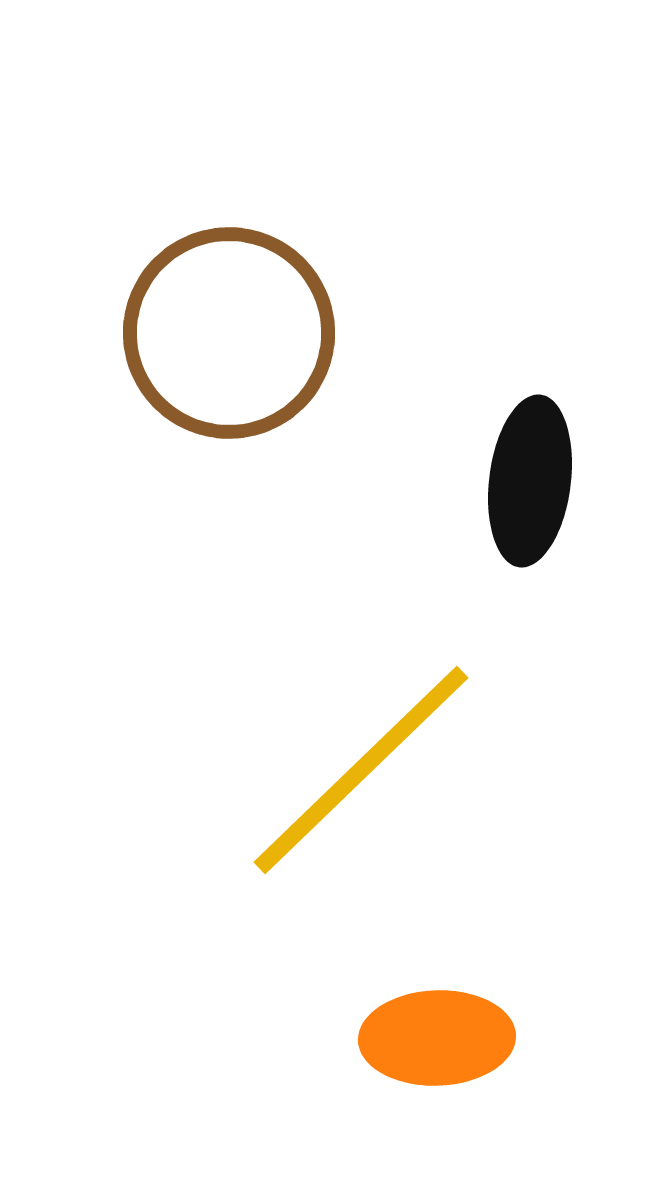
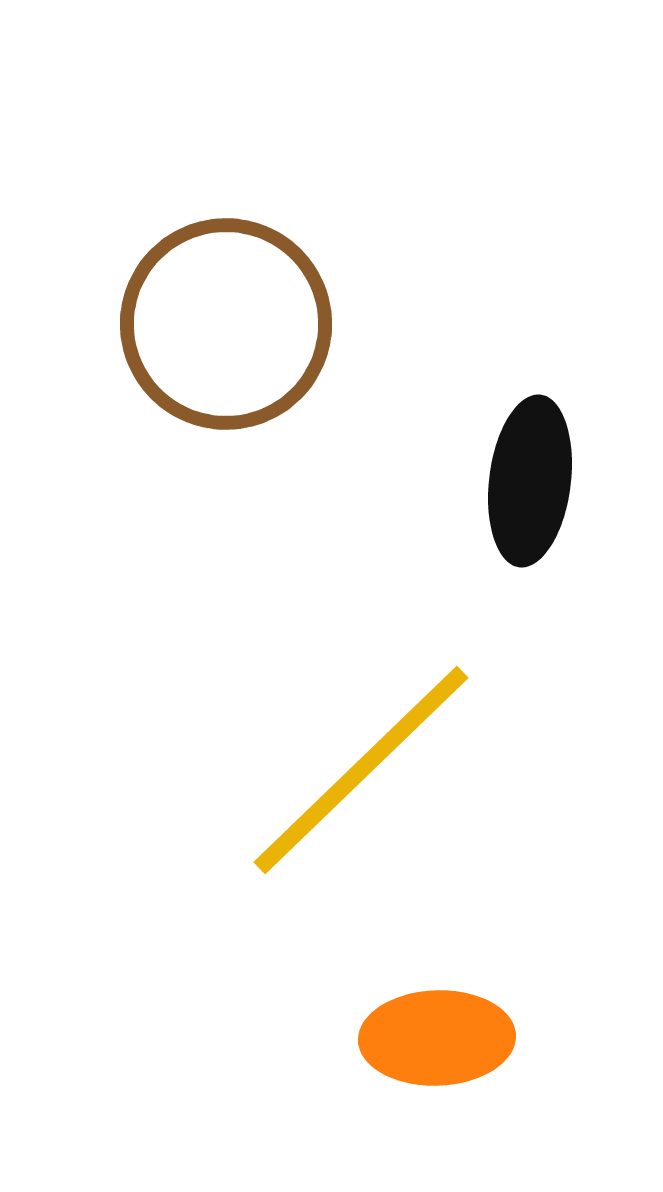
brown circle: moved 3 px left, 9 px up
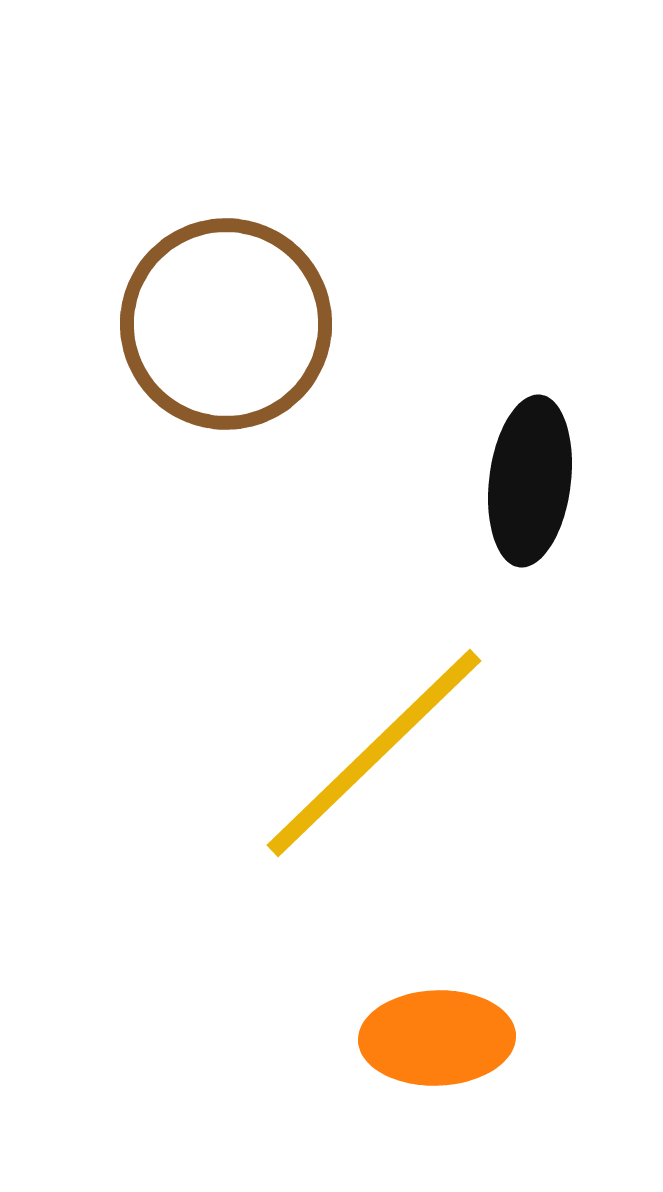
yellow line: moved 13 px right, 17 px up
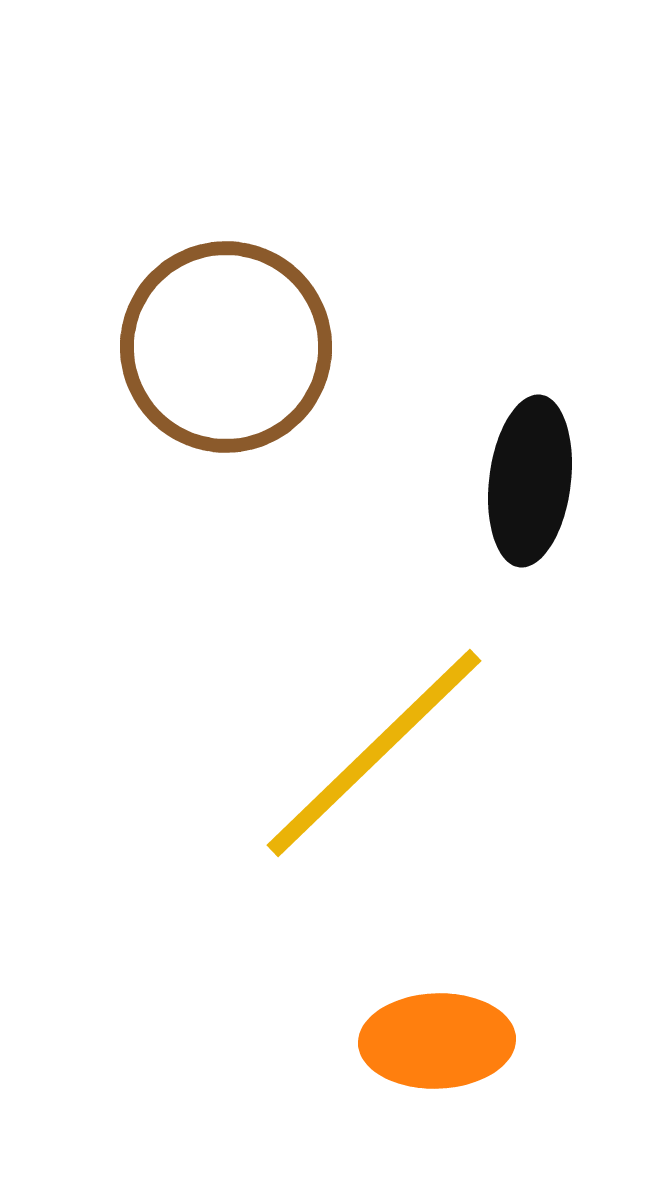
brown circle: moved 23 px down
orange ellipse: moved 3 px down
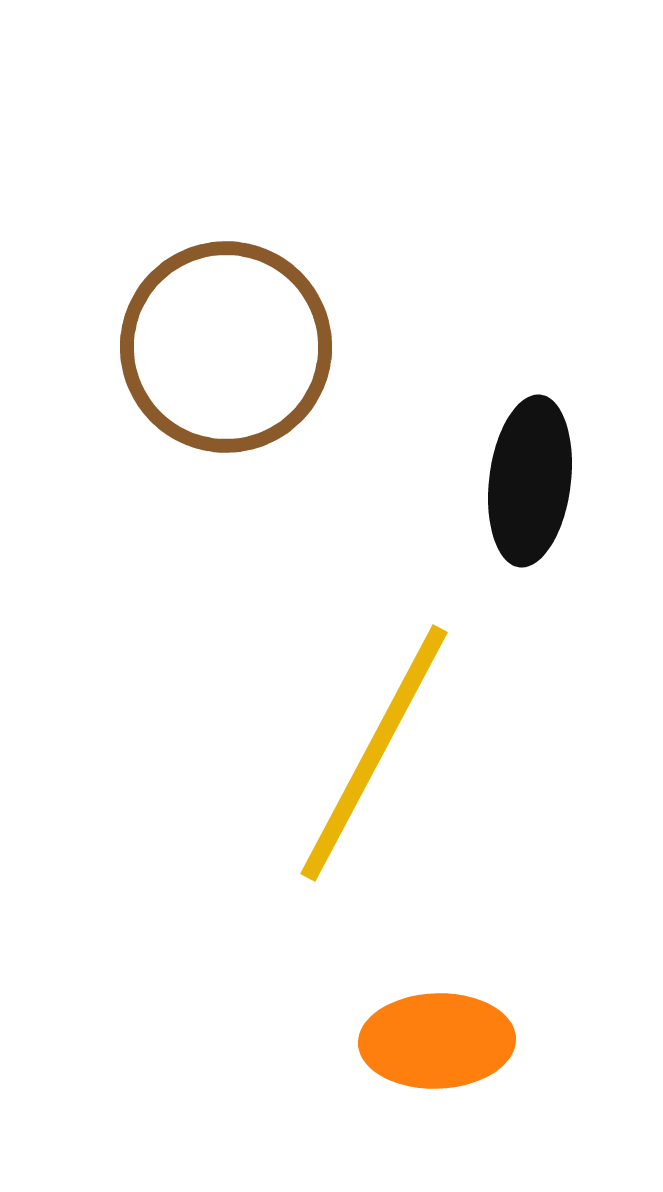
yellow line: rotated 18 degrees counterclockwise
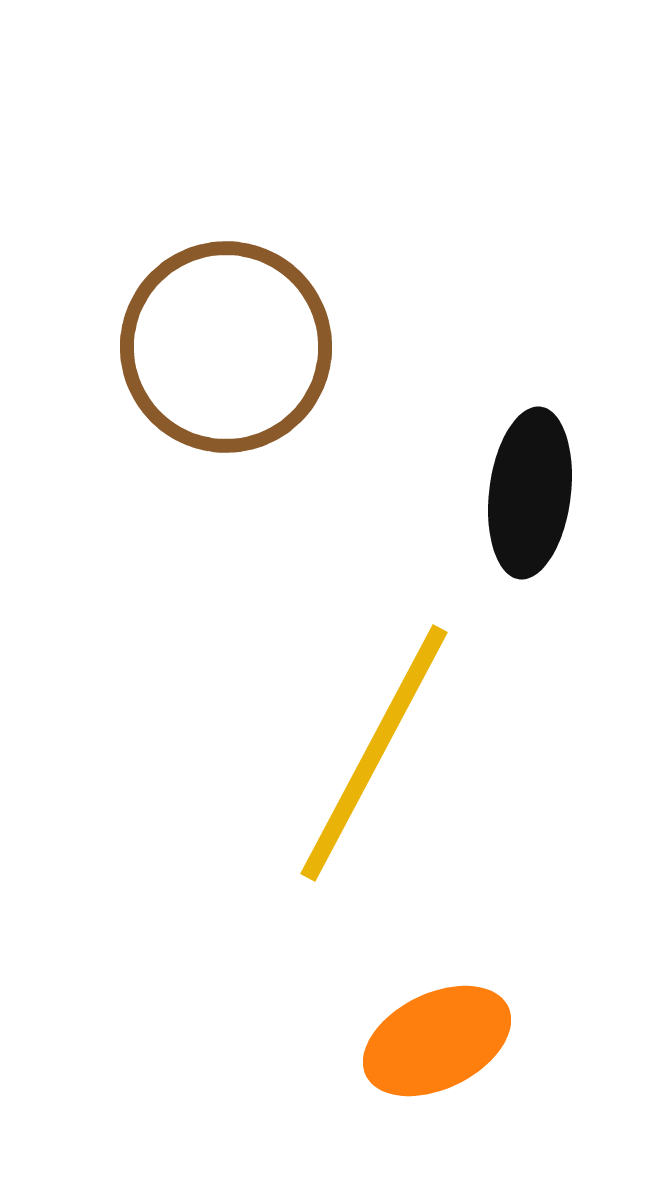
black ellipse: moved 12 px down
orange ellipse: rotated 24 degrees counterclockwise
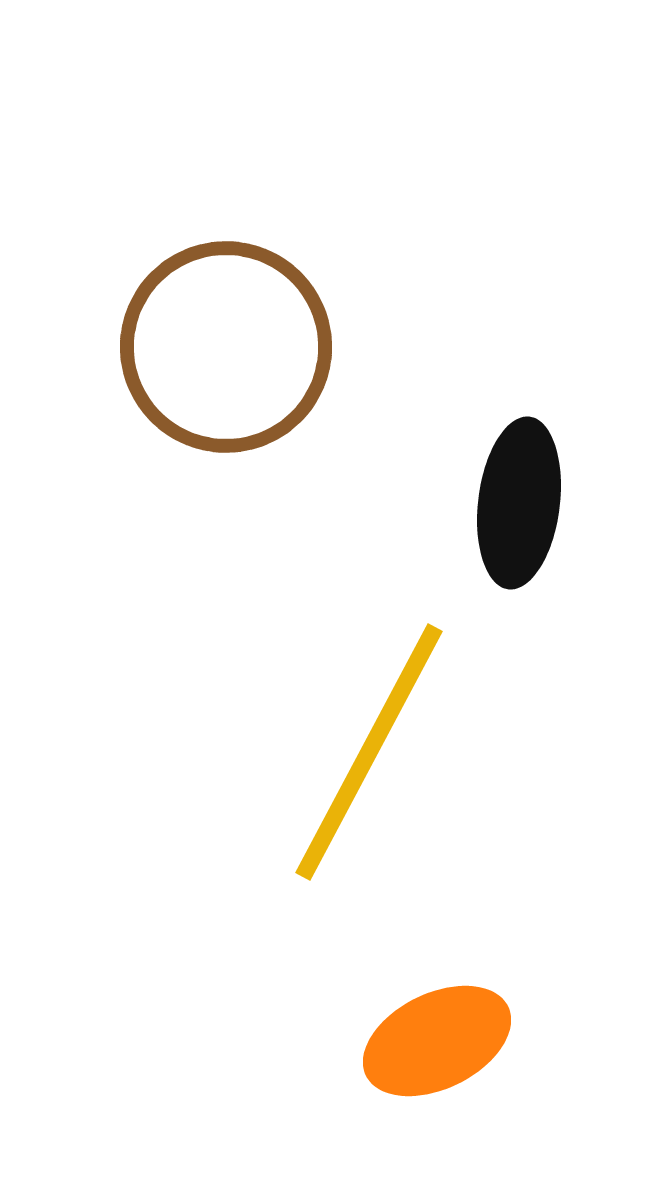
black ellipse: moved 11 px left, 10 px down
yellow line: moved 5 px left, 1 px up
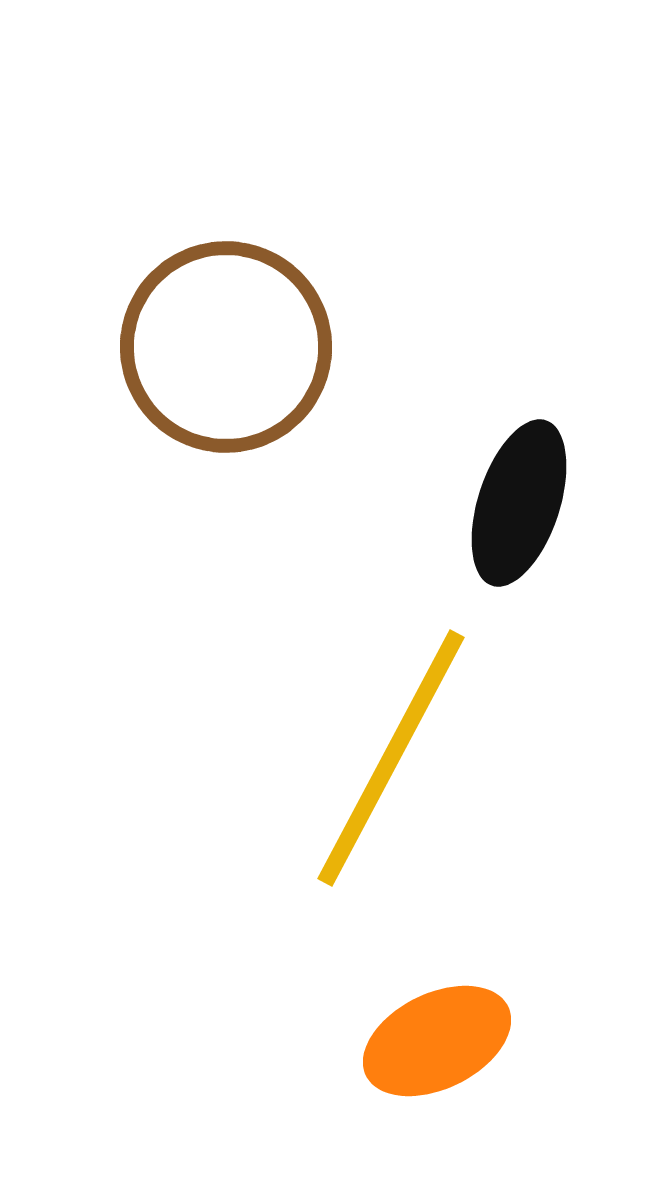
black ellipse: rotated 11 degrees clockwise
yellow line: moved 22 px right, 6 px down
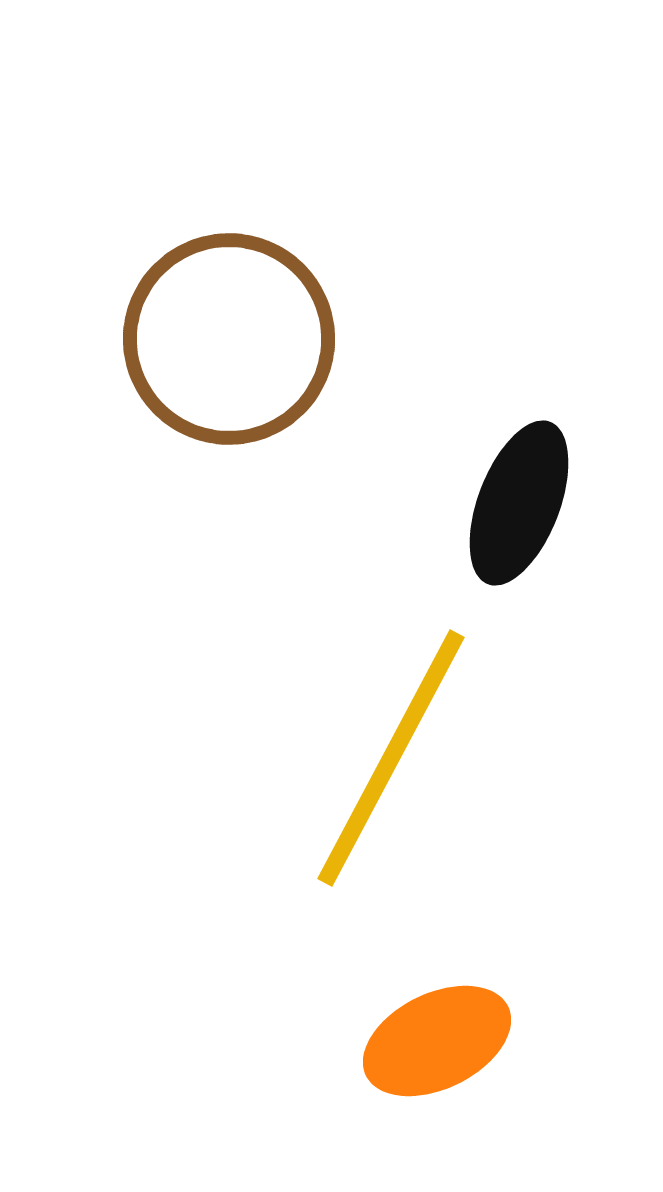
brown circle: moved 3 px right, 8 px up
black ellipse: rotated 3 degrees clockwise
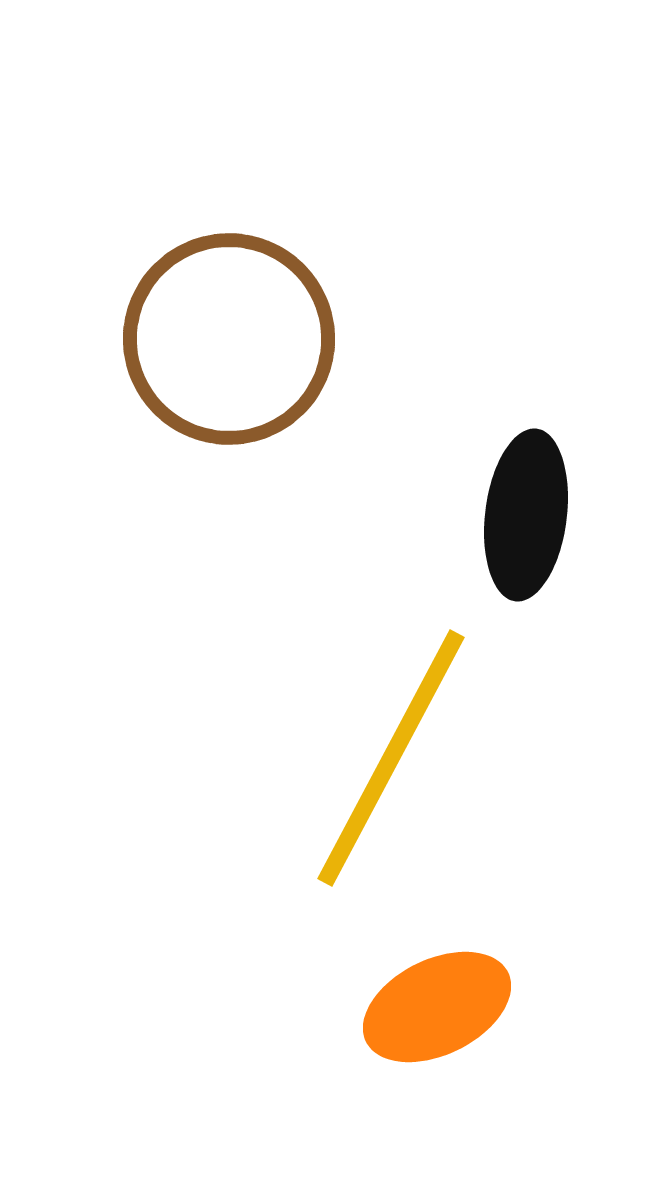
black ellipse: moved 7 px right, 12 px down; rotated 14 degrees counterclockwise
orange ellipse: moved 34 px up
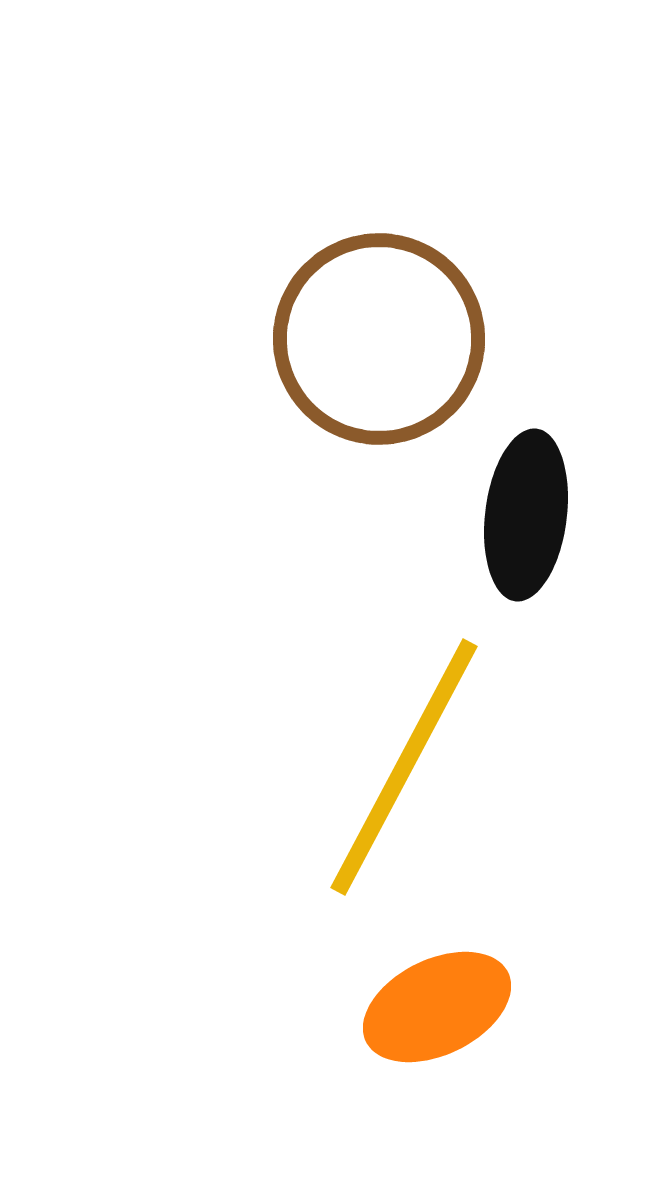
brown circle: moved 150 px right
yellow line: moved 13 px right, 9 px down
